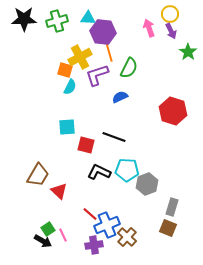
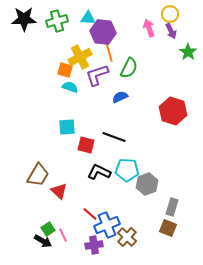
cyan semicircle: rotated 98 degrees counterclockwise
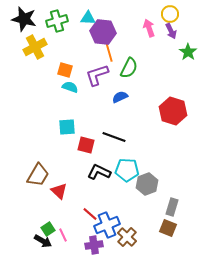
black star: rotated 15 degrees clockwise
yellow cross: moved 45 px left, 10 px up
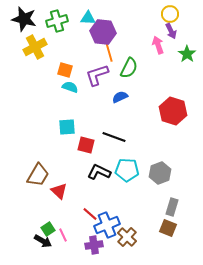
pink arrow: moved 9 px right, 17 px down
green star: moved 1 px left, 2 px down
gray hexagon: moved 13 px right, 11 px up
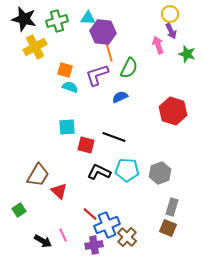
green star: rotated 18 degrees counterclockwise
green square: moved 29 px left, 19 px up
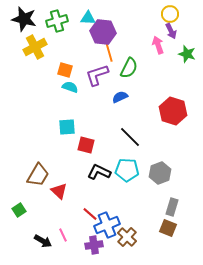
black line: moved 16 px right; rotated 25 degrees clockwise
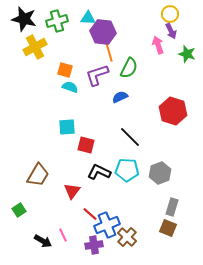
red triangle: moved 13 px right; rotated 24 degrees clockwise
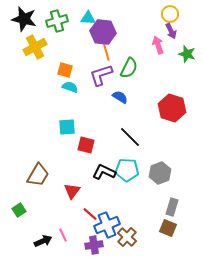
orange line: moved 3 px left, 1 px up
purple L-shape: moved 4 px right
blue semicircle: rotated 56 degrees clockwise
red hexagon: moved 1 px left, 3 px up
black L-shape: moved 5 px right
black arrow: rotated 54 degrees counterclockwise
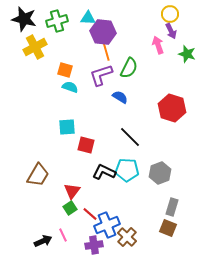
green square: moved 51 px right, 2 px up
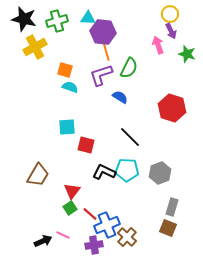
pink line: rotated 40 degrees counterclockwise
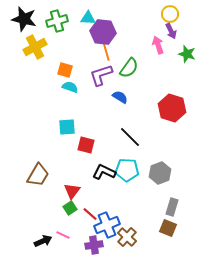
green semicircle: rotated 10 degrees clockwise
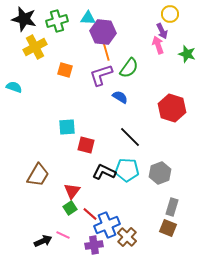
purple arrow: moved 9 px left
cyan semicircle: moved 56 px left
